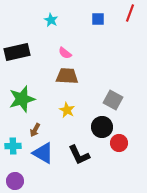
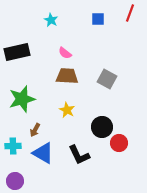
gray square: moved 6 px left, 21 px up
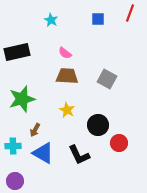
black circle: moved 4 px left, 2 px up
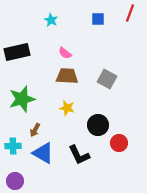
yellow star: moved 2 px up; rotated 14 degrees counterclockwise
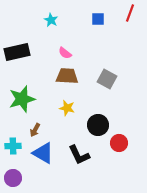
purple circle: moved 2 px left, 3 px up
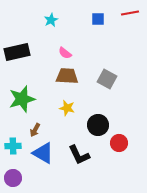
red line: rotated 60 degrees clockwise
cyan star: rotated 16 degrees clockwise
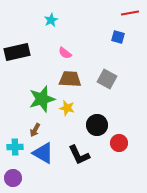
blue square: moved 20 px right, 18 px down; rotated 16 degrees clockwise
brown trapezoid: moved 3 px right, 3 px down
green star: moved 20 px right
black circle: moved 1 px left
cyan cross: moved 2 px right, 1 px down
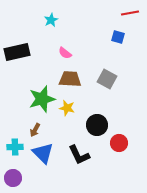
blue triangle: rotated 15 degrees clockwise
